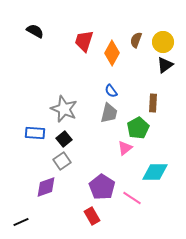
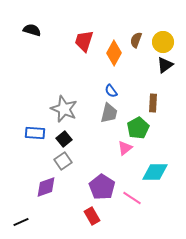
black semicircle: moved 3 px left, 1 px up; rotated 12 degrees counterclockwise
orange diamond: moved 2 px right
gray square: moved 1 px right
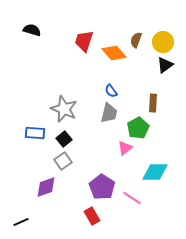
orange diamond: rotated 70 degrees counterclockwise
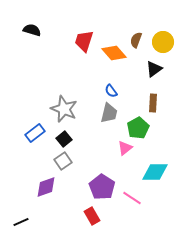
black triangle: moved 11 px left, 4 px down
blue rectangle: rotated 42 degrees counterclockwise
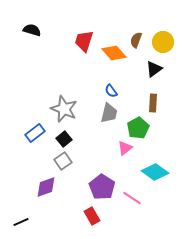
cyan diamond: rotated 36 degrees clockwise
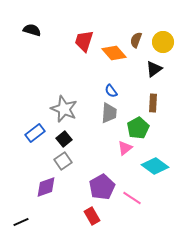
gray trapezoid: rotated 10 degrees counterclockwise
cyan diamond: moved 6 px up
purple pentagon: rotated 10 degrees clockwise
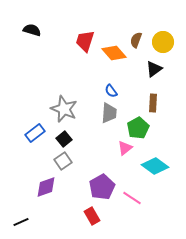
red trapezoid: moved 1 px right
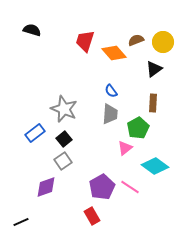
brown semicircle: rotated 49 degrees clockwise
gray trapezoid: moved 1 px right, 1 px down
pink line: moved 2 px left, 11 px up
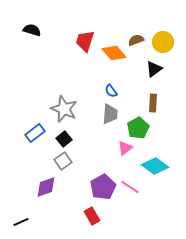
purple pentagon: moved 1 px right
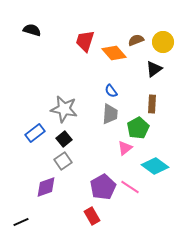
brown rectangle: moved 1 px left, 1 px down
gray star: rotated 12 degrees counterclockwise
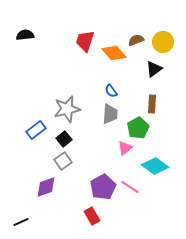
black semicircle: moved 7 px left, 5 px down; rotated 24 degrees counterclockwise
gray star: moved 3 px right; rotated 24 degrees counterclockwise
blue rectangle: moved 1 px right, 3 px up
